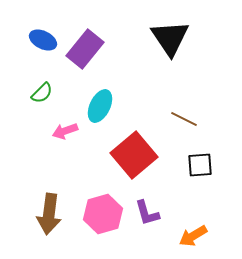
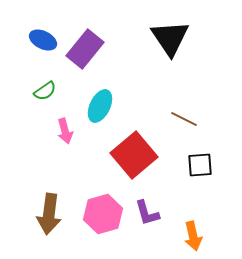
green semicircle: moved 3 px right, 2 px up; rotated 10 degrees clockwise
pink arrow: rotated 85 degrees counterclockwise
orange arrow: rotated 72 degrees counterclockwise
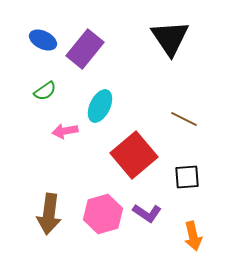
pink arrow: rotated 95 degrees clockwise
black square: moved 13 px left, 12 px down
purple L-shape: rotated 40 degrees counterclockwise
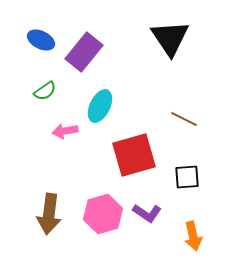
blue ellipse: moved 2 px left
purple rectangle: moved 1 px left, 3 px down
red square: rotated 24 degrees clockwise
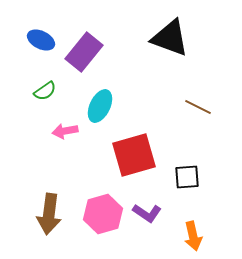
black triangle: rotated 36 degrees counterclockwise
brown line: moved 14 px right, 12 px up
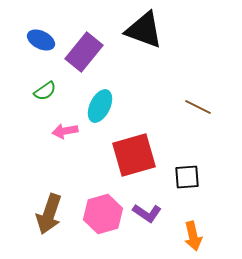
black triangle: moved 26 px left, 8 px up
brown arrow: rotated 12 degrees clockwise
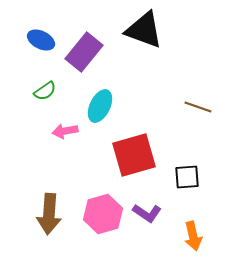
brown line: rotated 8 degrees counterclockwise
brown arrow: rotated 15 degrees counterclockwise
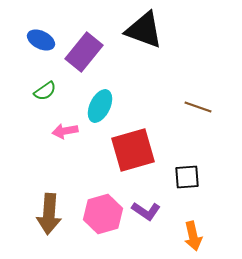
red square: moved 1 px left, 5 px up
purple L-shape: moved 1 px left, 2 px up
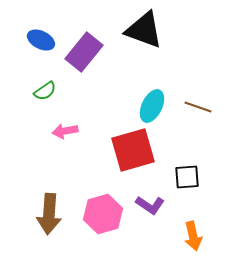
cyan ellipse: moved 52 px right
purple L-shape: moved 4 px right, 6 px up
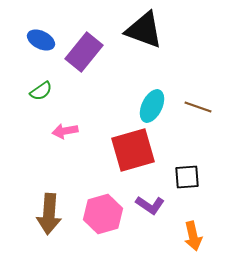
green semicircle: moved 4 px left
